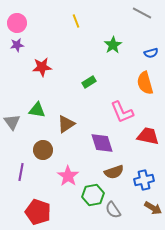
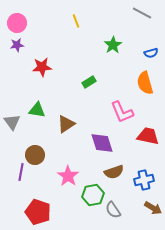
brown circle: moved 8 px left, 5 px down
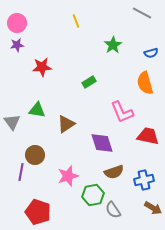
pink star: rotated 20 degrees clockwise
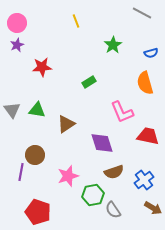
purple star: rotated 16 degrees counterclockwise
gray triangle: moved 12 px up
blue cross: rotated 24 degrees counterclockwise
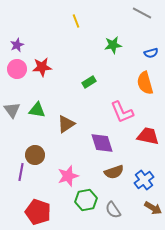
pink circle: moved 46 px down
green star: rotated 24 degrees clockwise
green hexagon: moved 7 px left, 5 px down
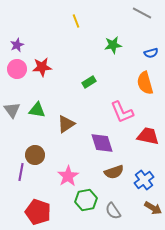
pink star: rotated 15 degrees counterclockwise
gray semicircle: moved 1 px down
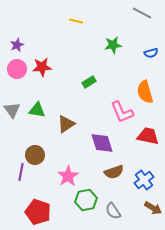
yellow line: rotated 56 degrees counterclockwise
orange semicircle: moved 9 px down
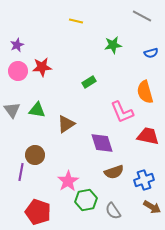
gray line: moved 3 px down
pink circle: moved 1 px right, 2 px down
pink star: moved 5 px down
blue cross: rotated 18 degrees clockwise
brown arrow: moved 1 px left, 1 px up
